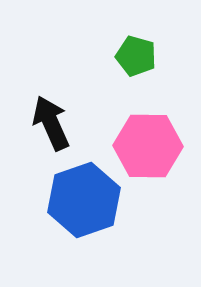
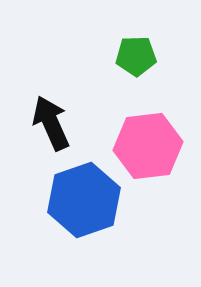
green pentagon: rotated 18 degrees counterclockwise
pink hexagon: rotated 8 degrees counterclockwise
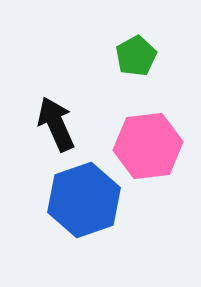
green pentagon: rotated 27 degrees counterclockwise
black arrow: moved 5 px right, 1 px down
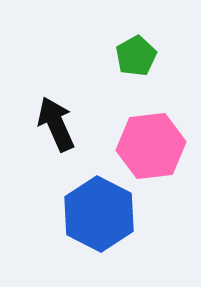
pink hexagon: moved 3 px right
blue hexagon: moved 15 px right, 14 px down; rotated 14 degrees counterclockwise
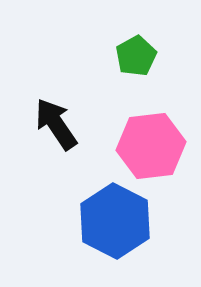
black arrow: rotated 10 degrees counterclockwise
blue hexagon: moved 16 px right, 7 px down
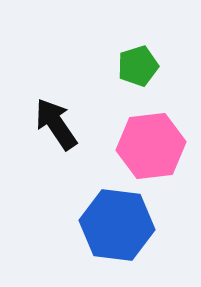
green pentagon: moved 2 px right, 10 px down; rotated 12 degrees clockwise
blue hexagon: moved 2 px right, 4 px down; rotated 20 degrees counterclockwise
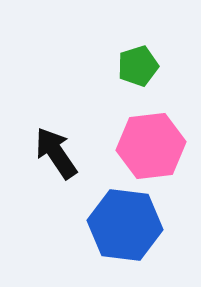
black arrow: moved 29 px down
blue hexagon: moved 8 px right
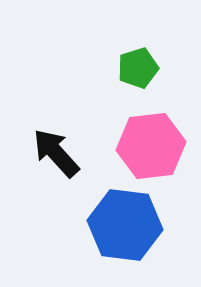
green pentagon: moved 2 px down
black arrow: rotated 8 degrees counterclockwise
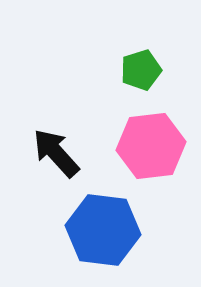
green pentagon: moved 3 px right, 2 px down
blue hexagon: moved 22 px left, 5 px down
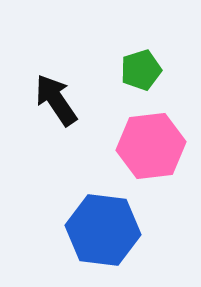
black arrow: moved 53 px up; rotated 8 degrees clockwise
